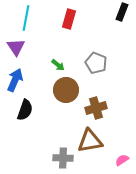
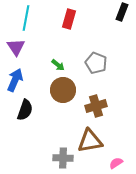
brown circle: moved 3 px left
brown cross: moved 2 px up
pink semicircle: moved 6 px left, 3 px down
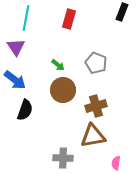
blue arrow: rotated 105 degrees clockwise
brown triangle: moved 3 px right, 5 px up
pink semicircle: rotated 48 degrees counterclockwise
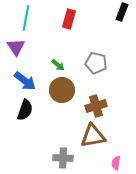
gray pentagon: rotated 10 degrees counterclockwise
blue arrow: moved 10 px right, 1 px down
brown circle: moved 1 px left
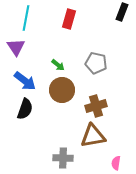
black semicircle: moved 1 px up
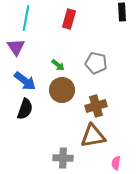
black rectangle: rotated 24 degrees counterclockwise
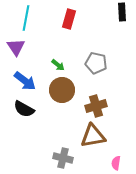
black semicircle: moved 1 px left; rotated 100 degrees clockwise
gray cross: rotated 12 degrees clockwise
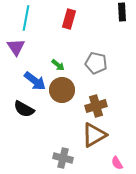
blue arrow: moved 10 px right
brown triangle: moved 1 px right, 1 px up; rotated 20 degrees counterclockwise
pink semicircle: moved 1 px right; rotated 40 degrees counterclockwise
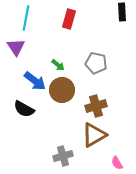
gray cross: moved 2 px up; rotated 30 degrees counterclockwise
